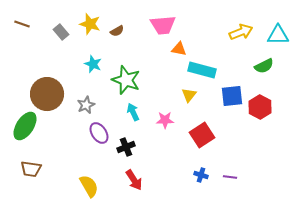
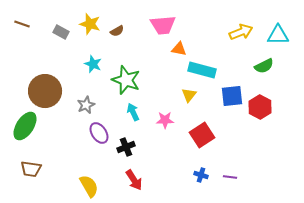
gray rectangle: rotated 21 degrees counterclockwise
brown circle: moved 2 px left, 3 px up
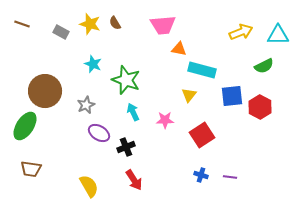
brown semicircle: moved 2 px left, 8 px up; rotated 88 degrees clockwise
purple ellipse: rotated 25 degrees counterclockwise
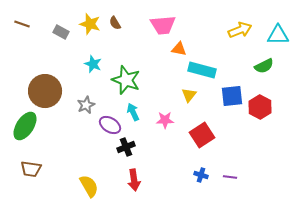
yellow arrow: moved 1 px left, 2 px up
purple ellipse: moved 11 px right, 8 px up
red arrow: rotated 25 degrees clockwise
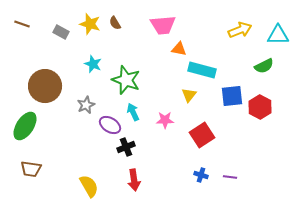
brown circle: moved 5 px up
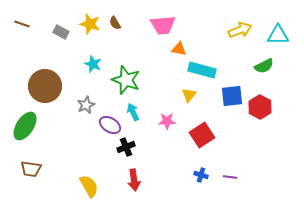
pink star: moved 2 px right, 1 px down
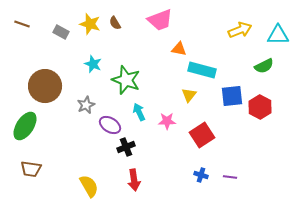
pink trapezoid: moved 3 px left, 5 px up; rotated 16 degrees counterclockwise
cyan arrow: moved 6 px right
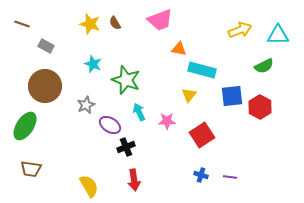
gray rectangle: moved 15 px left, 14 px down
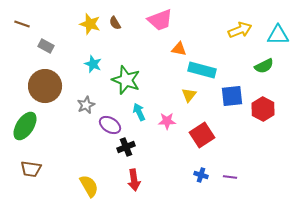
red hexagon: moved 3 px right, 2 px down
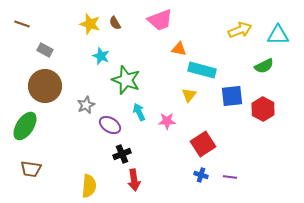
gray rectangle: moved 1 px left, 4 px down
cyan star: moved 8 px right, 8 px up
red square: moved 1 px right, 9 px down
black cross: moved 4 px left, 7 px down
yellow semicircle: rotated 35 degrees clockwise
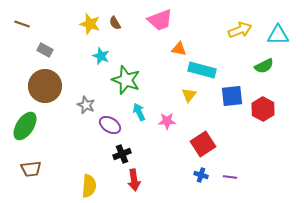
gray star: rotated 24 degrees counterclockwise
brown trapezoid: rotated 15 degrees counterclockwise
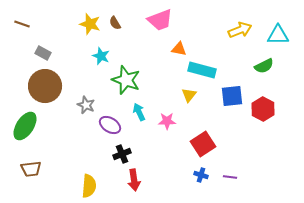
gray rectangle: moved 2 px left, 3 px down
